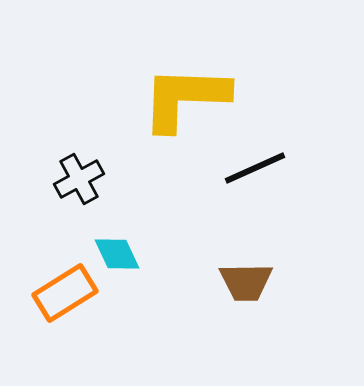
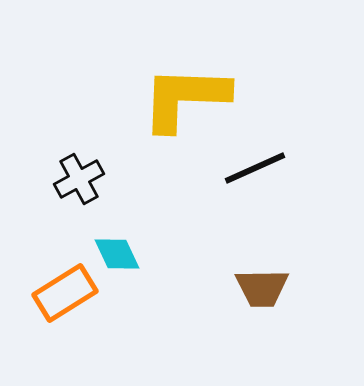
brown trapezoid: moved 16 px right, 6 px down
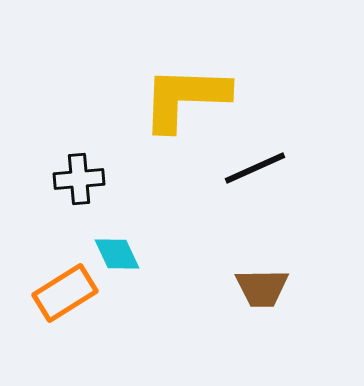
black cross: rotated 24 degrees clockwise
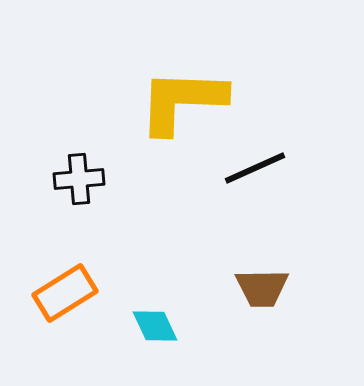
yellow L-shape: moved 3 px left, 3 px down
cyan diamond: moved 38 px right, 72 px down
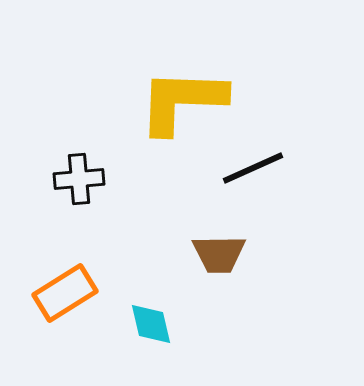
black line: moved 2 px left
brown trapezoid: moved 43 px left, 34 px up
cyan diamond: moved 4 px left, 2 px up; rotated 12 degrees clockwise
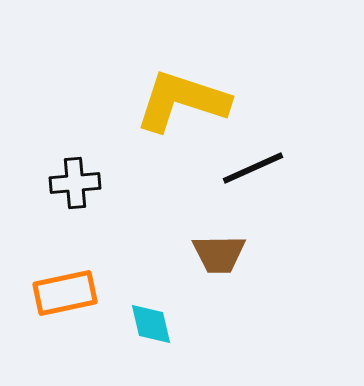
yellow L-shape: rotated 16 degrees clockwise
black cross: moved 4 px left, 4 px down
orange rectangle: rotated 20 degrees clockwise
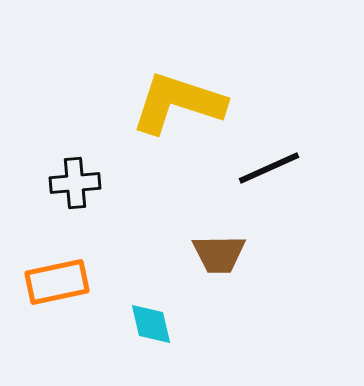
yellow L-shape: moved 4 px left, 2 px down
black line: moved 16 px right
orange rectangle: moved 8 px left, 11 px up
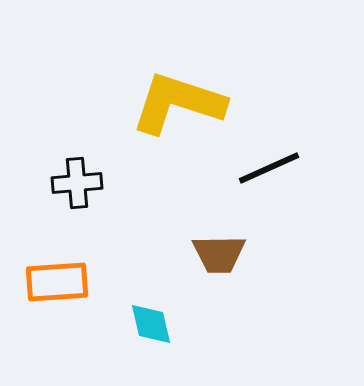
black cross: moved 2 px right
orange rectangle: rotated 8 degrees clockwise
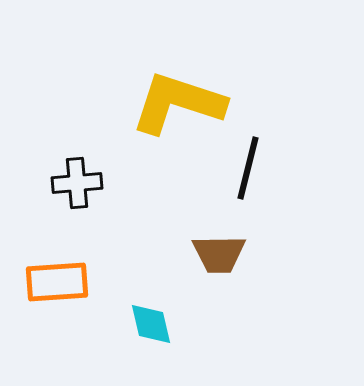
black line: moved 21 px left; rotated 52 degrees counterclockwise
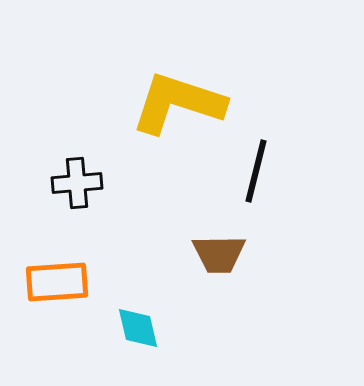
black line: moved 8 px right, 3 px down
cyan diamond: moved 13 px left, 4 px down
